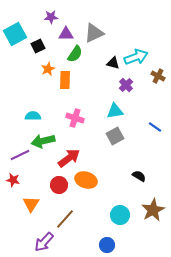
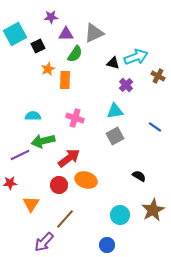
red star: moved 3 px left, 3 px down; rotated 16 degrees counterclockwise
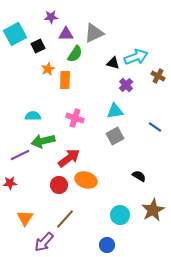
orange triangle: moved 6 px left, 14 px down
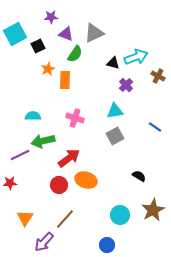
purple triangle: rotated 21 degrees clockwise
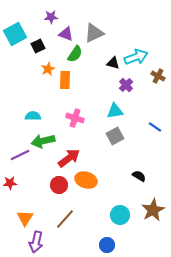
purple arrow: moved 8 px left; rotated 30 degrees counterclockwise
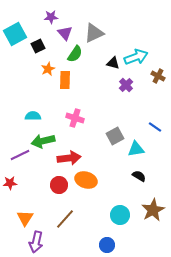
purple triangle: moved 1 px left, 1 px up; rotated 28 degrees clockwise
cyan triangle: moved 21 px right, 38 px down
red arrow: rotated 30 degrees clockwise
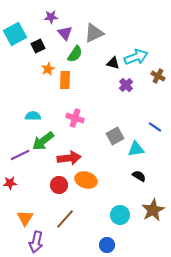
green arrow: rotated 25 degrees counterclockwise
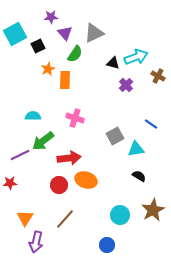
blue line: moved 4 px left, 3 px up
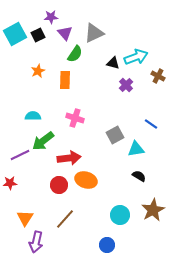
black square: moved 11 px up
orange star: moved 10 px left, 2 px down
gray square: moved 1 px up
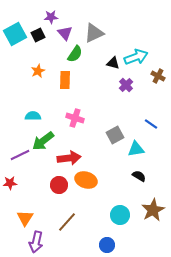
brown line: moved 2 px right, 3 px down
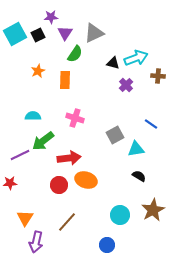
purple triangle: rotated 14 degrees clockwise
cyan arrow: moved 1 px down
brown cross: rotated 24 degrees counterclockwise
